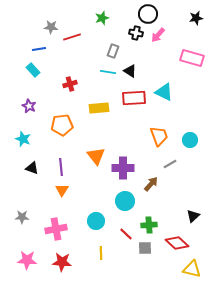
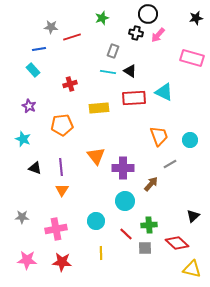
black triangle at (32, 168): moved 3 px right
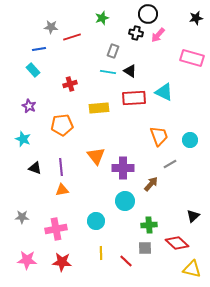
orange triangle at (62, 190): rotated 48 degrees clockwise
red line at (126, 234): moved 27 px down
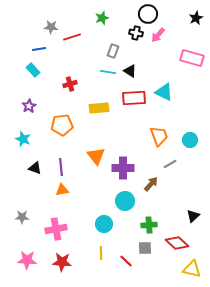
black star at (196, 18): rotated 16 degrees counterclockwise
purple star at (29, 106): rotated 16 degrees clockwise
cyan circle at (96, 221): moved 8 px right, 3 px down
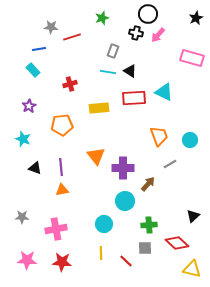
brown arrow at (151, 184): moved 3 px left
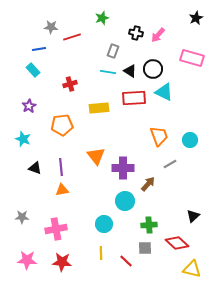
black circle at (148, 14): moved 5 px right, 55 px down
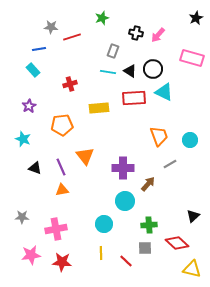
orange triangle at (96, 156): moved 11 px left
purple line at (61, 167): rotated 18 degrees counterclockwise
pink star at (27, 260): moved 4 px right, 5 px up; rotated 12 degrees counterclockwise
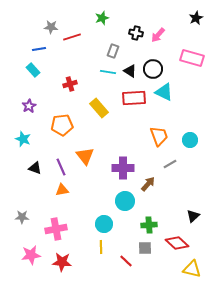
yellow rectangle at (99, 108): rotated 54 degrees clockwise
yellow line at (101, 253): moved 6 px up
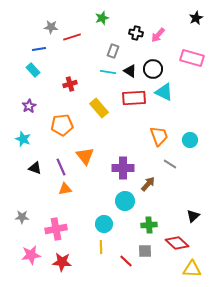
gray line at (170, 164): rotated 64 degrees clockwise
orange triangle at (62, 190): moved 3 px right, 1 px up
gray square at (145, 248): moved 3 px down
yellow triangle at (192, 269): rotated 12 degrees counterclockwise
